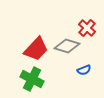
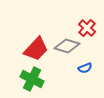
blue semicircle: moved 1 px right, 2 px up
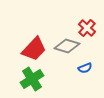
red trapezoid: moved 2 px left
green cross: rotated 30 degrees clockwise
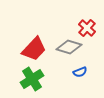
gray diamond: moved 2 px right, 1 px down
blue semicircle: moved 5 px left, 4 px down
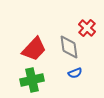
gray diamond: rotated 65 degrees clockwise
blue semicircle: moved 5 px left, 1 px down
green cross: moved 1 px down; rotated 20 degrees clockwise
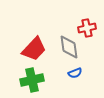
red cross: rotated 36 degrees clockwise
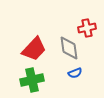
gray diamond: moved 1 px down
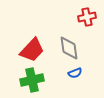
red cross: moved 11 px up
red trapezoid: moved 2 px left, 1 px down
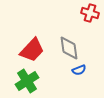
red cross: moved 3 px right, 4 px up; rotated 30 degrees clockwise
blue semicircle: moved 4 px right, 3 px up
green cross: moved 5 px left, 1 px down; rotated 20 degrees counterclockwise
